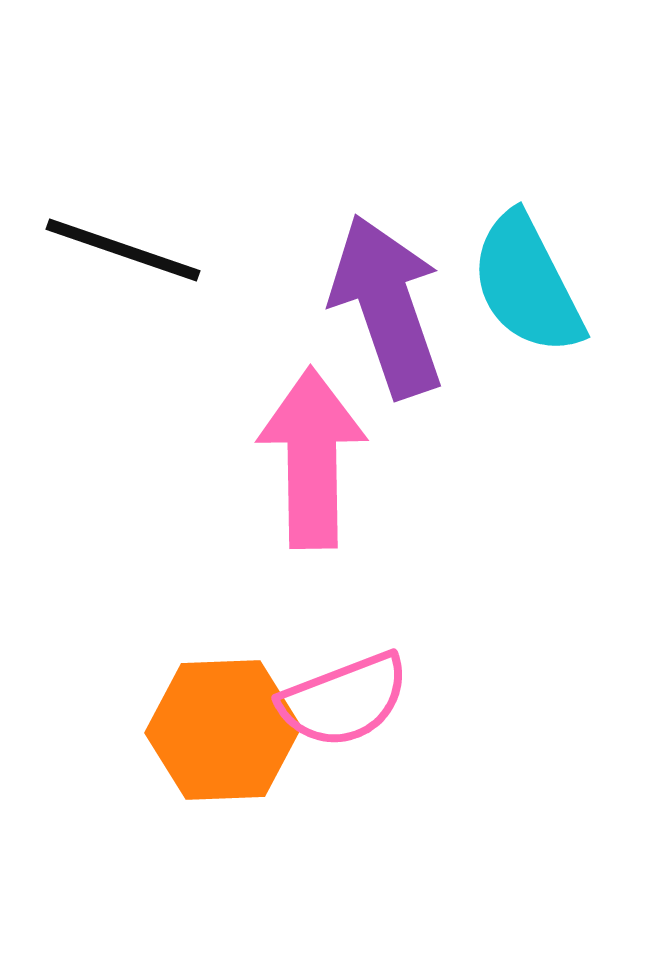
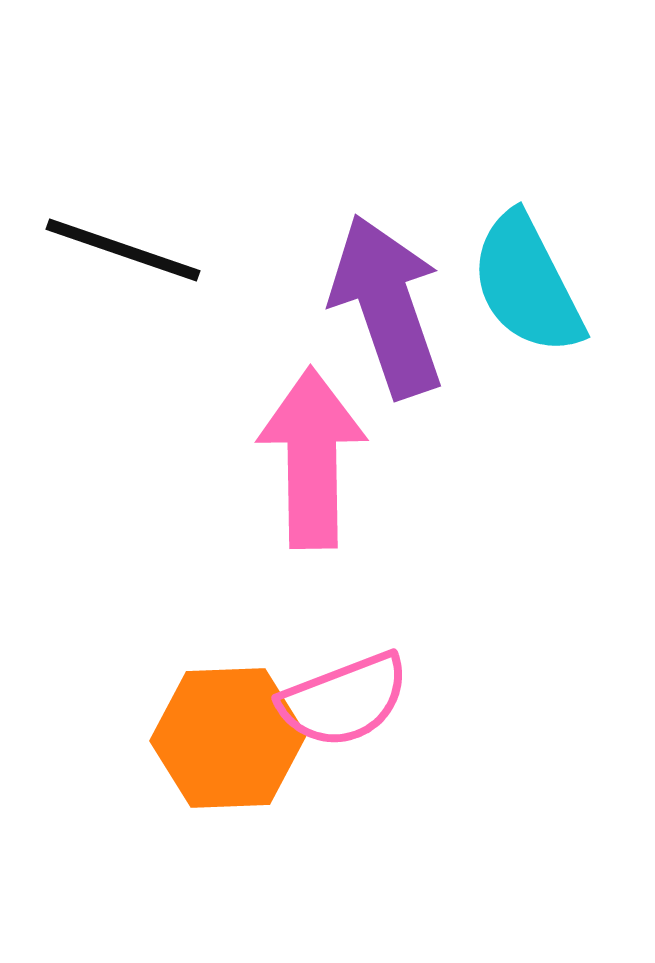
orange hexagon: moved 5 px right, 8 px down
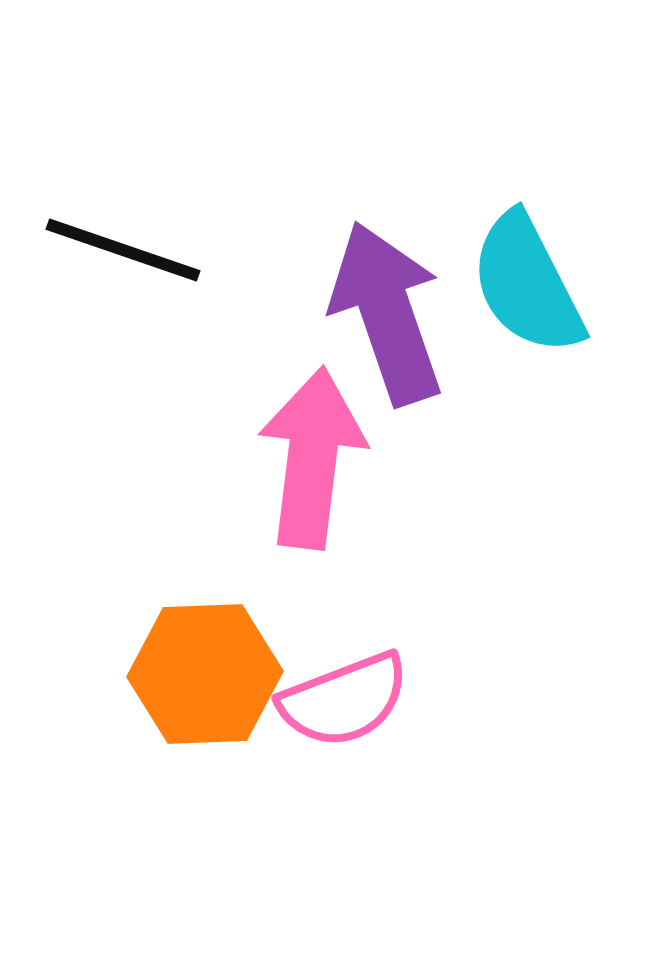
purple arrow: moved 7 px down
pink arrow: rotated 8 degrees clockwise
orange hexagon: moved 23 px left, 64 px up
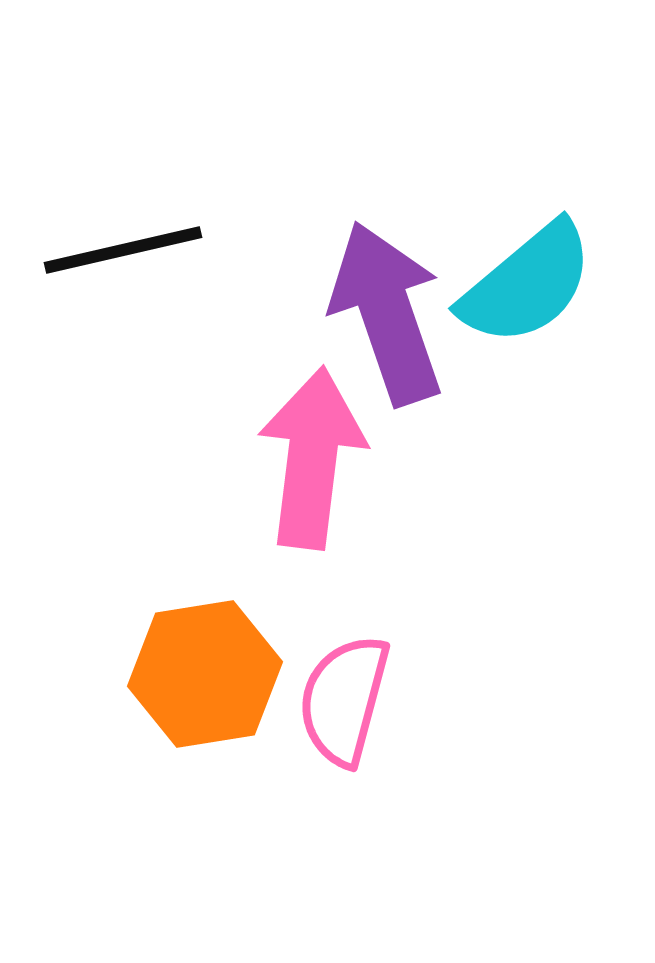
black line: rotated 32 degrees counterclockwise
cyan semicircle: rotated 103 degrees counterclockwise
orange hexagon: rotated 7 degrees counterclockwise
pink semicircle: rotated 126 degrees clockwise
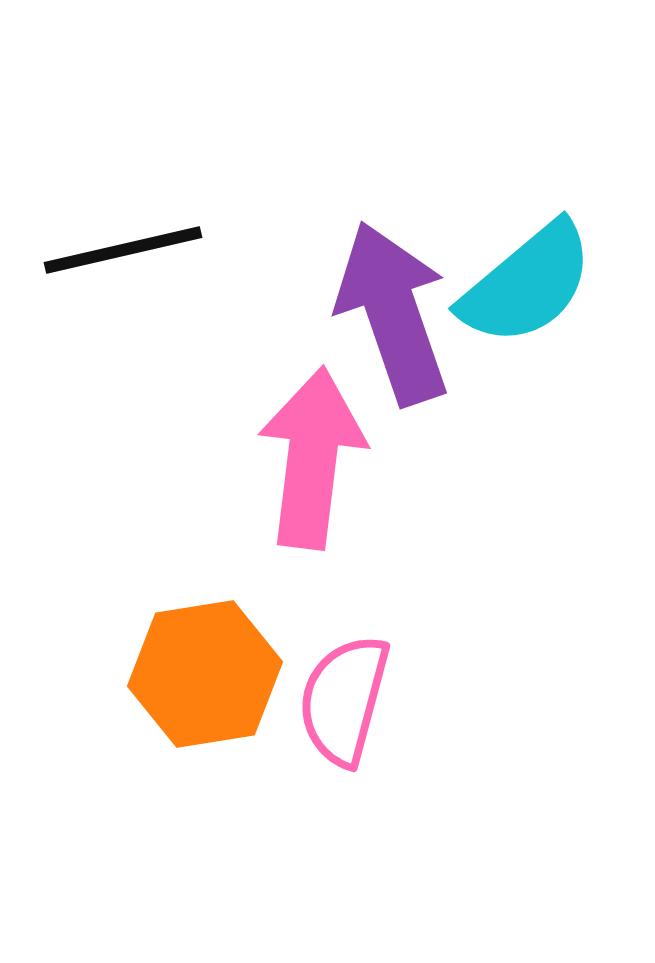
purple arrow: moved 6 px right
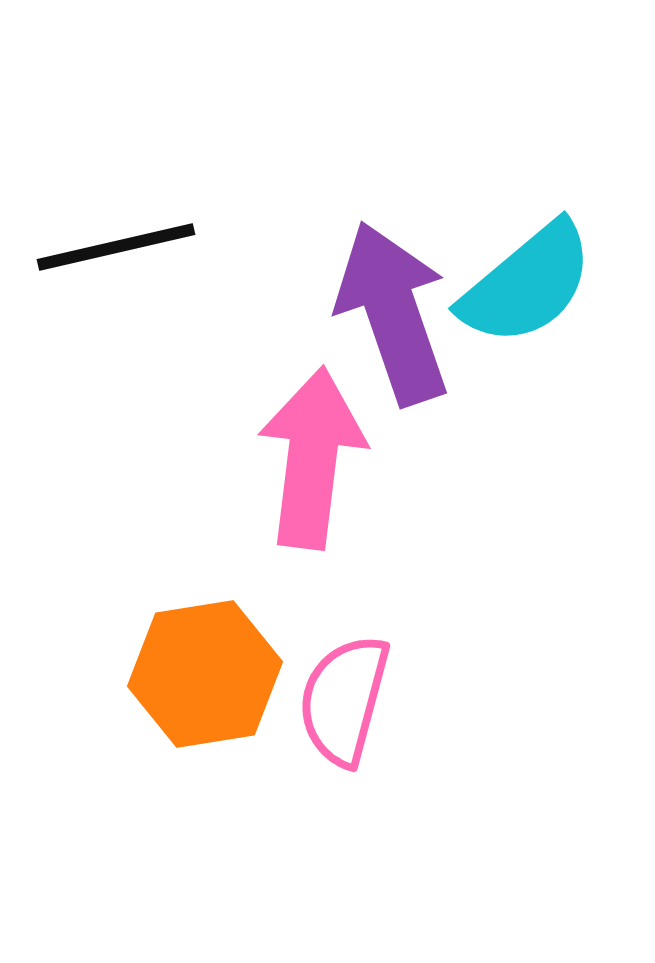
black line: moved 7 px left, 3 px up
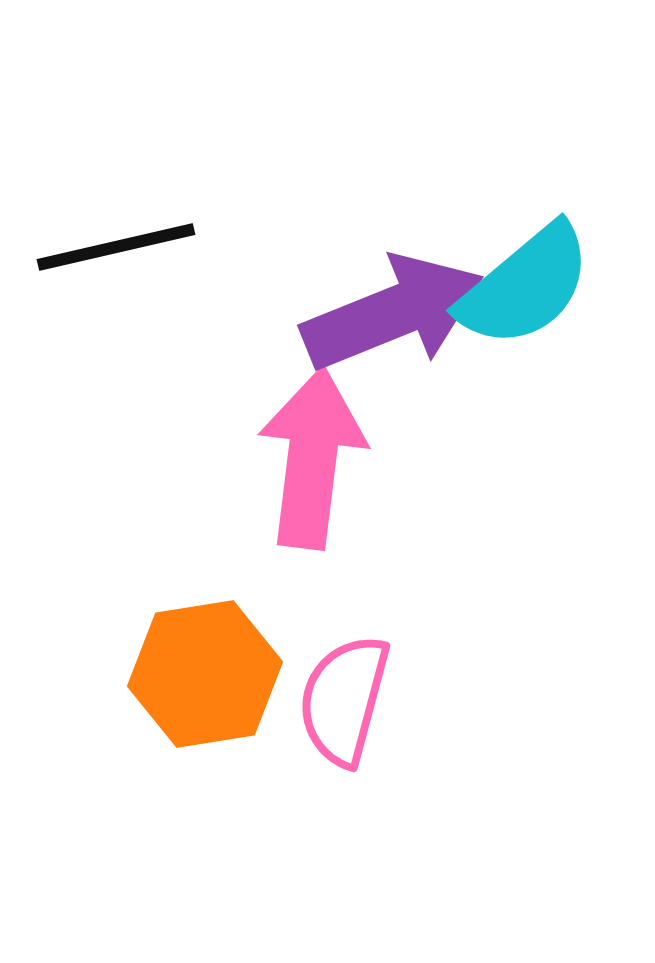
cyan semicircle: moved 2 px left, 2 px down
purple arrow: rotated 87 degrees clockwise
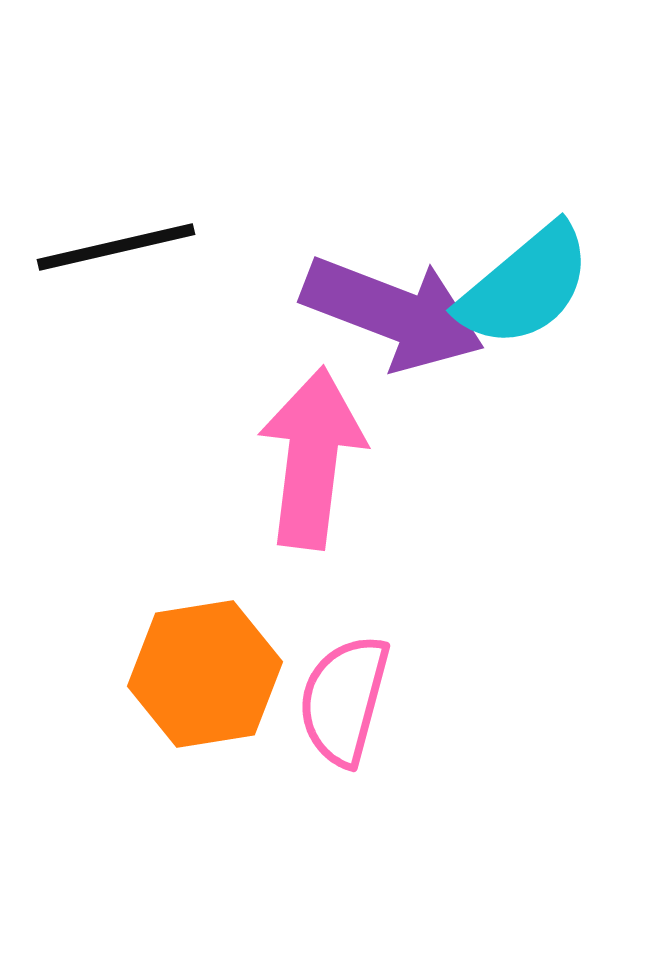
purple arrow: rotated 43 degrees clockwise
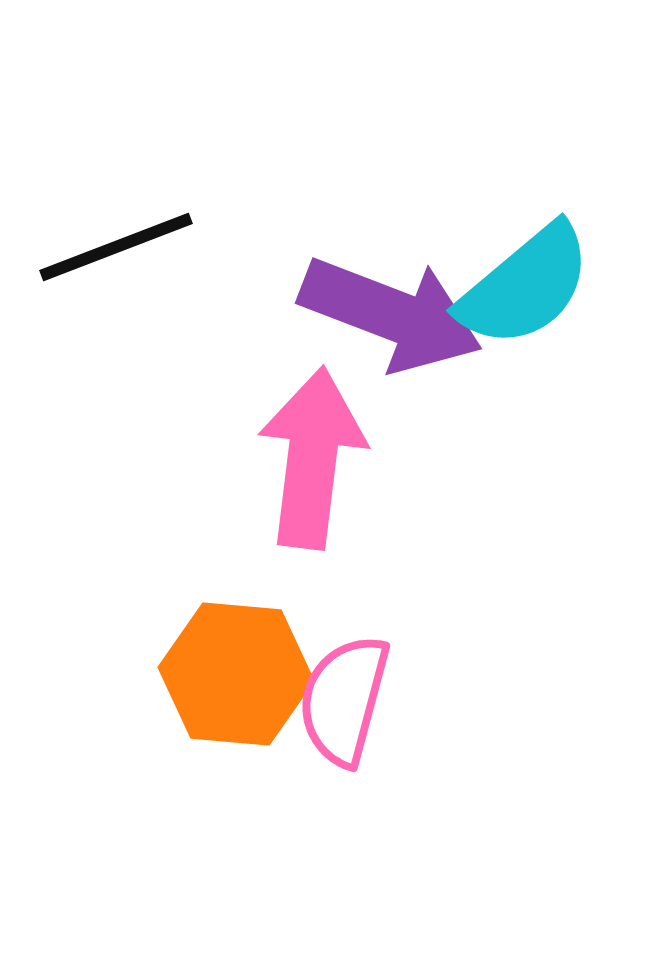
black line: rotated 8 degrees counterclockwise
purple arrow: moved 2 px left, 1 px down
orange hexagon: moved 31 px right; rotated 14 degrees clockwise
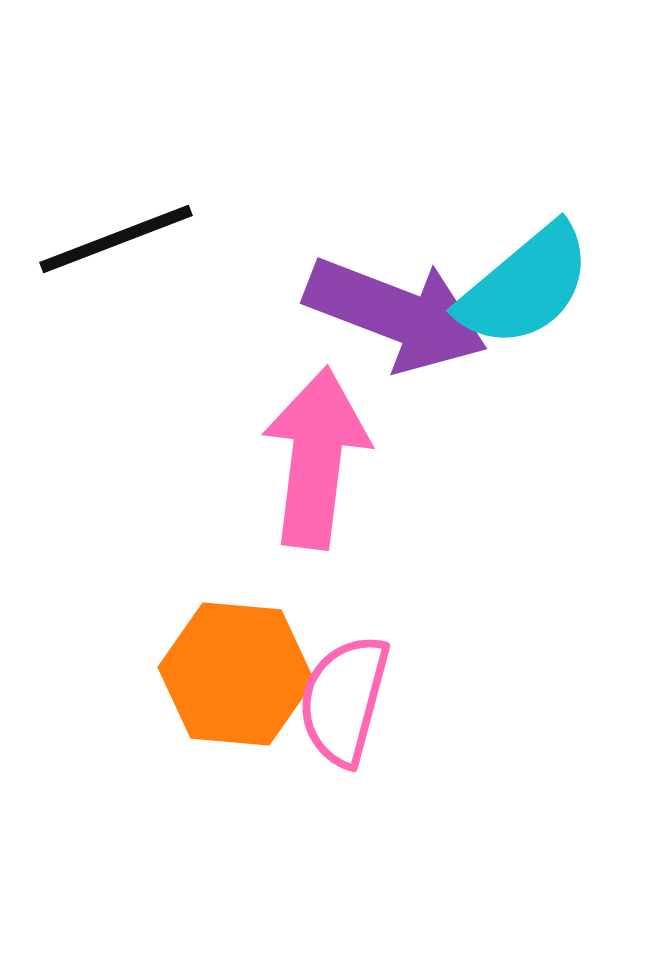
black line: moved 8 px up
purple arrow: moved 5 px right
pink arrow: moved 4 px right
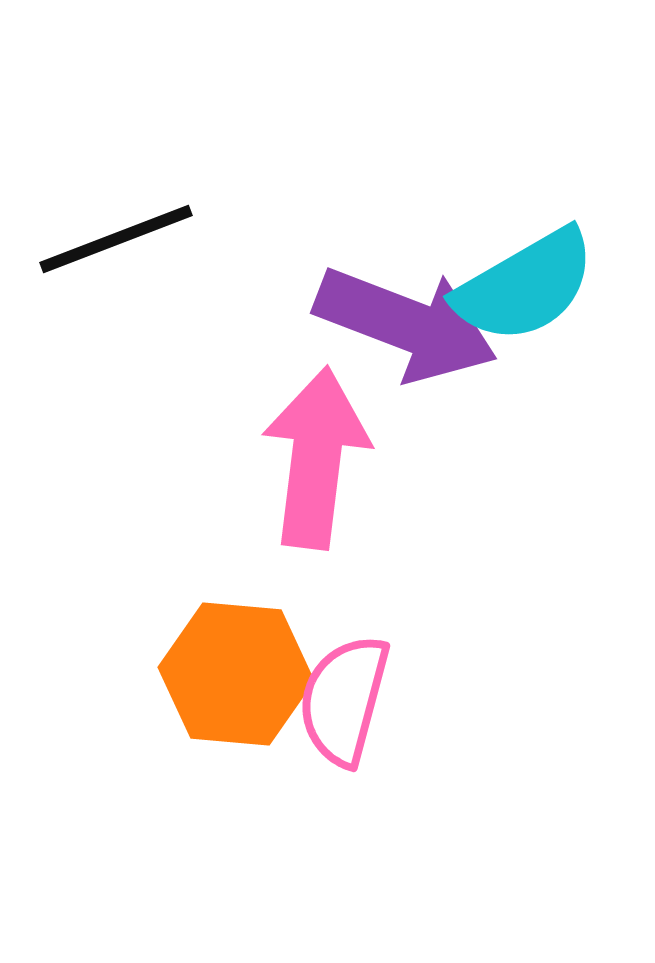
cyan semicircle: rotated 10 degrees clockwise
purple arrow: moved 10 px right, 10 px down
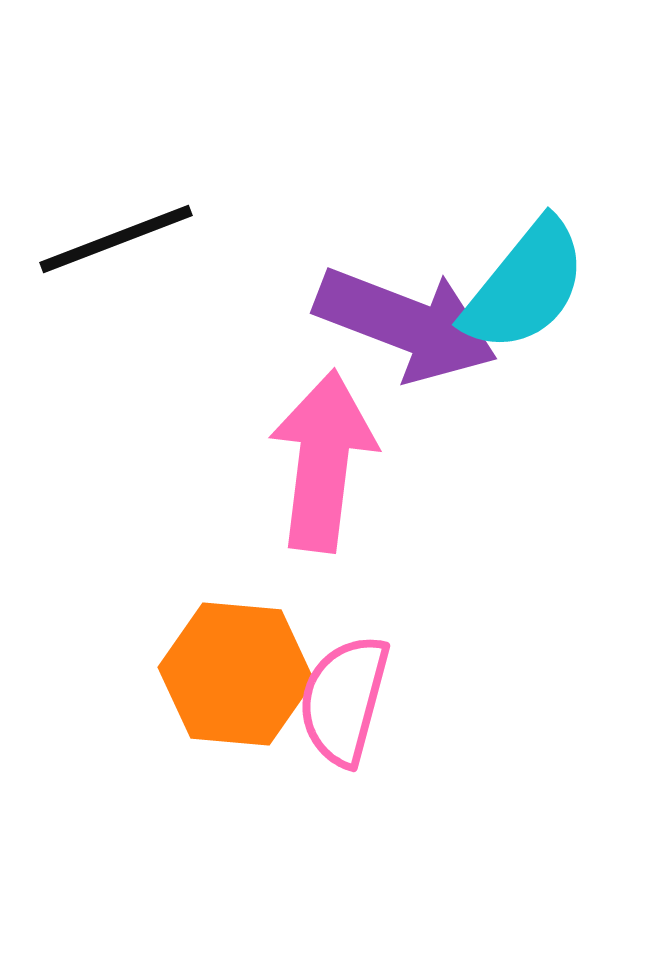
cyan semicircle: rotated 21 degrees counterclockwise
pink arrow: moved 7 px right, 3 px down
